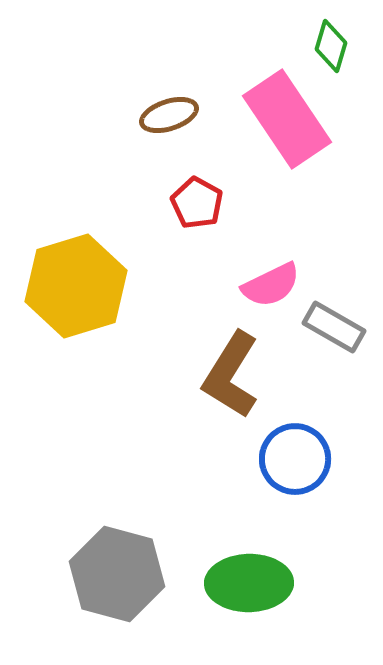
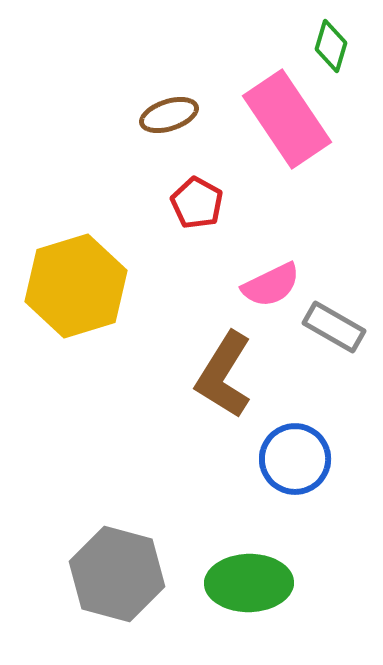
brown L-shape: moved 7 px left
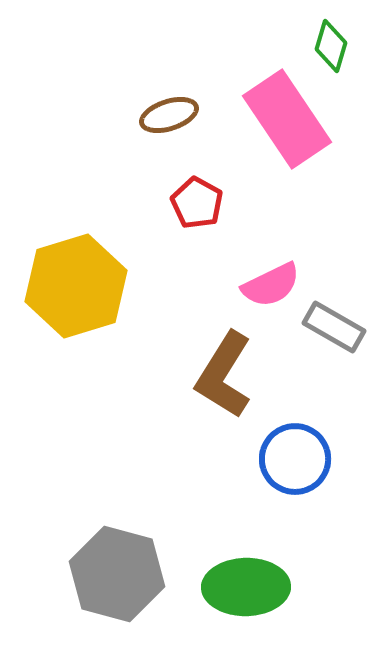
green ellipse: moved 3 px left, 4 px down
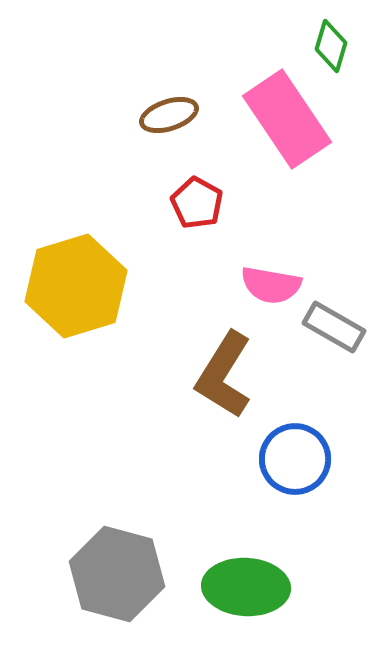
pink semicircle: rotated 36 degrees clockwise
green ellipse: rotated 4 degrees clockwise
